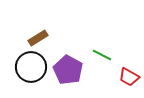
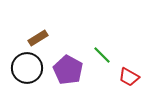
green line: rotated 18 degrees clockwise
black circle: moved 4 px left, 1 px down
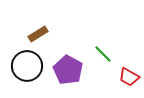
brown rectangle: moved 4 px up
green line: moved 1 px right, 1 px up
black circle: moved 2 px up
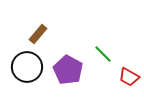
brown rectangle: rotated 18 degrees counterclockwise
black circle: moved 1 px down
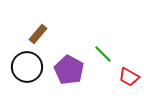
purple pentagon: moved 1 px right
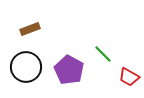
brown rectangle: moved 8 px left, 5 px up; rotated 30 degrees clockwise
black circle: moved 1 px left
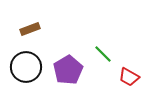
purple pentagon: moved 1 px left; rotated 12 degrees clockwise
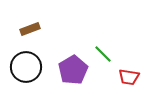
purple pentagon: moved 5 px right
red trapezoid: rotated 20 degrees counterclockwise
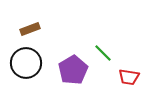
green line: moved 1 px up
black circle: moved 4 px up
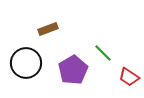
brown rectangle: moved 18 px right
red trapezoid: rotated 25 degrees clockwise
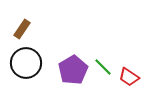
brown rectangle: moved 26 px left; rotated 36 degrees counterclockwise
green line: moved 14 px down
